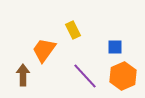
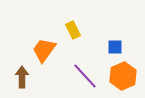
brown arrow: moved 1 px left, 2 px down
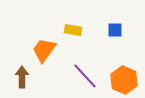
yellow rectangle: rotated 54 degrees counterclockwise
blue square: moved 17 px up
orange hexagon: moved 1 px right, 4 px down; rotated 12 degrees counterclockwise
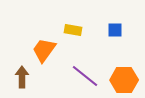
purple line: rotated 8 degrees counterclockwise
orange hexagon: rotated 24 degrees counterclockwise
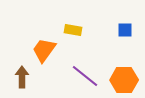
blue square: moved 10 px right
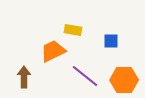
blue square: moved 14 px left, 11 px down
orange trapezoid: moved 9 px right, 1 px down; rotated 28 degrees clockwise
brown arrow: moved 2 px right
